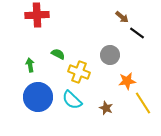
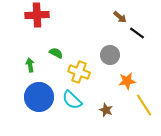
brown arrow: moved 2 px left
green semicircle: moved 2 px left, 1 px up
blue circle: moved 1 px right
yellow line: moved 1 px right, 2 px down
brown star: moved 2 px down
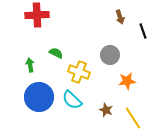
brown arrow: rotated 32 degrees clockwise
black line: moved 6 px right, 2 px up; rotated 35 degrees clockwise
yellow line: moved 11 px left, 13 px down
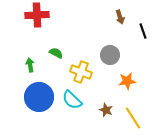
yellow cross: moved 2 px right
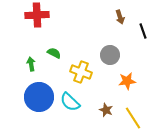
green semicircle: moved 2 px left
green arrow: moved 1 px right, 1 px up
cyan semicircle: moved 2 px left, 2 px down
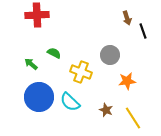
brown arrow: moved 7 px right, 1 px down
green arrow: rotated 40 degrees counterclockwise
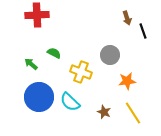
brown star: moved 2 px left, 2 px down
yellow line: moved 5 px up
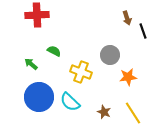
green semicircle: moved 2 px up
orange star: moved 1 px right, 4 px up
